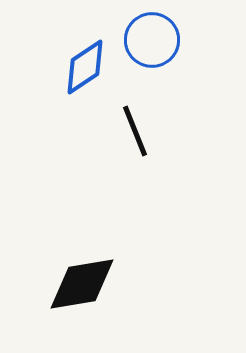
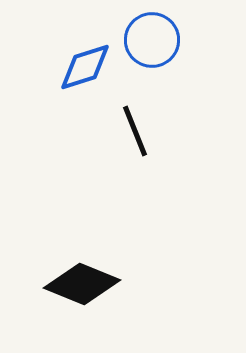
blue diamond: rotated 16 degrees clockwise
black diamond: rotated 32 degrees clockwise
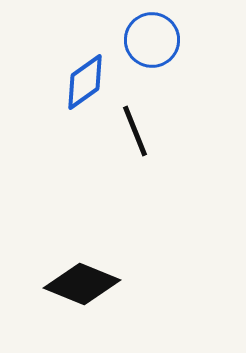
blue diamond: moved 15 px down; rotated 18 degrees counterclockwise
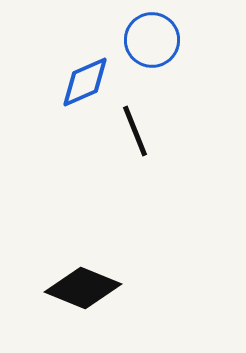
blue diamond: rotated 12 degrees clockwise
black diamond: moved 1 px right, 4 px down
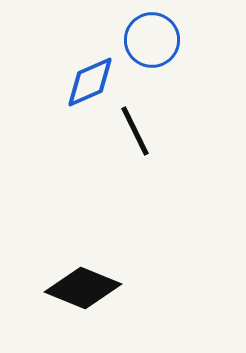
blue diamond: moved 5 px right
black line: rotated 4 degrees counterclockwise
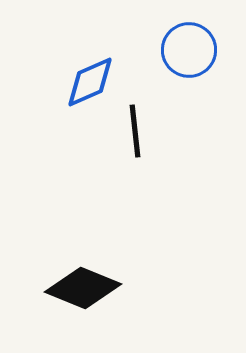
blue circle: moved 37 px right, 10 px down
black line: rotated 20 degrees clockwise
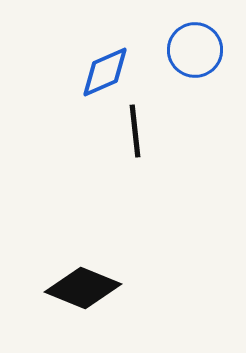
blue circle: moved 6 px right
blue diamond: moved 15 px right, 10 px up
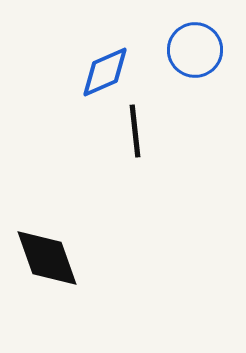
black diamond: moved 36 px left, 30 px up; rotated 48 degrees clockwise
